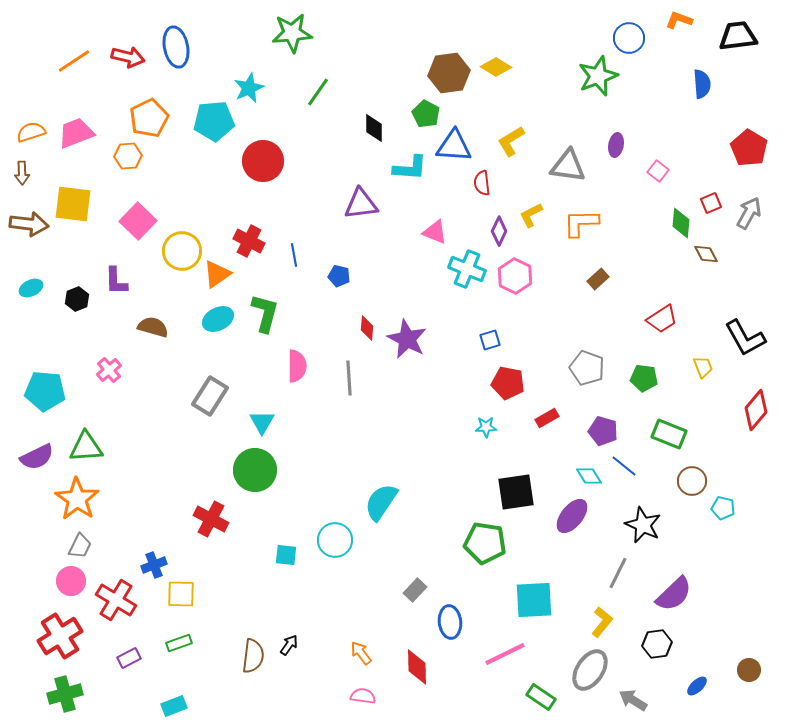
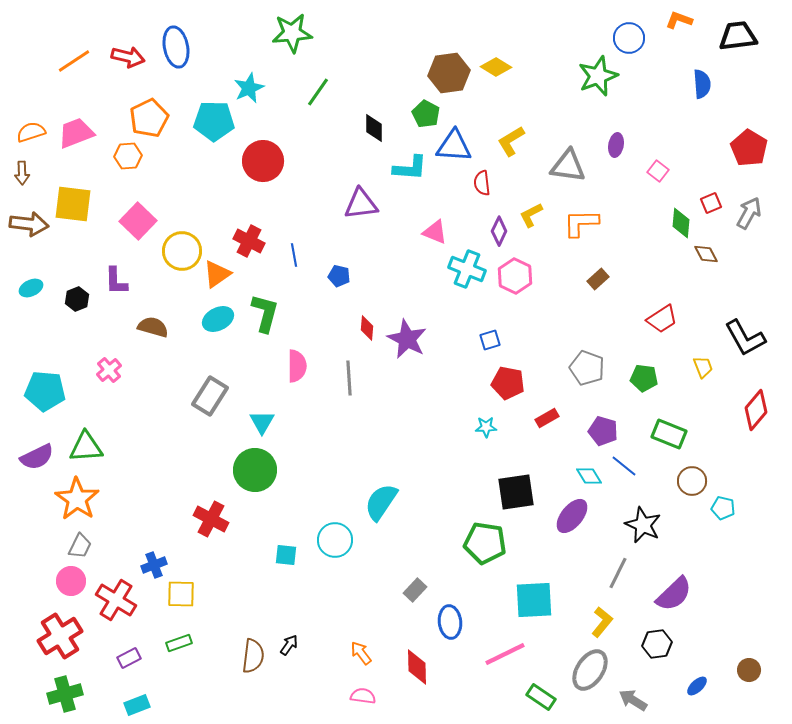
cyan pentagon at (214, 121): rotated 6 degrees clockwise
cyan rectangle at (174, 706): moved 37 px left, 1 px up
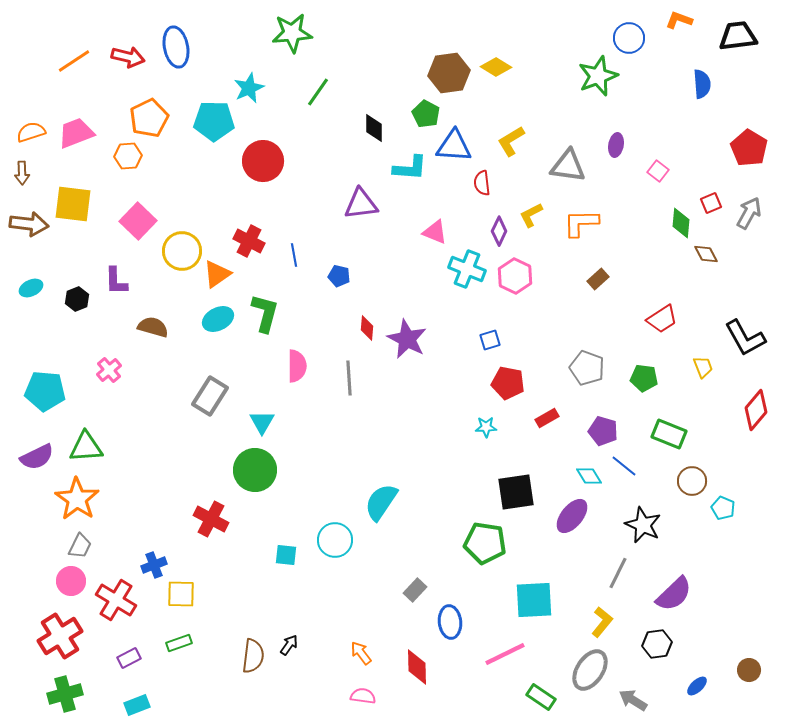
cyan pentagon at (723, 508): rotated 10 degrees clockwise
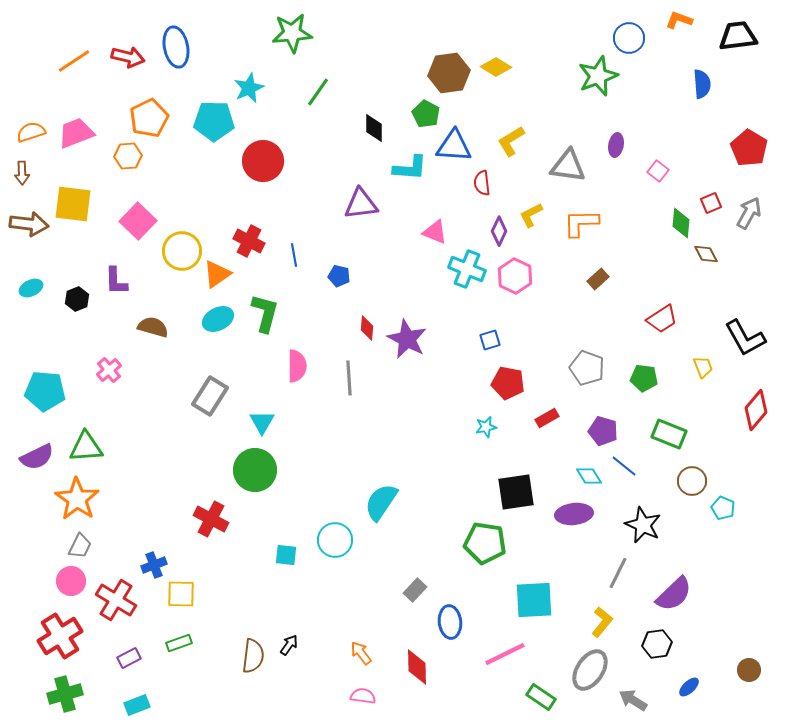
cyan star at (486, 427): rotated 10 degrees counterclockwise
purple ellipse at (572, 516): moved 2 px right, 2 px up; rotated 45 degrees clockwise
blue ellipse at (697, 686): moved 8 px left, 1 px down
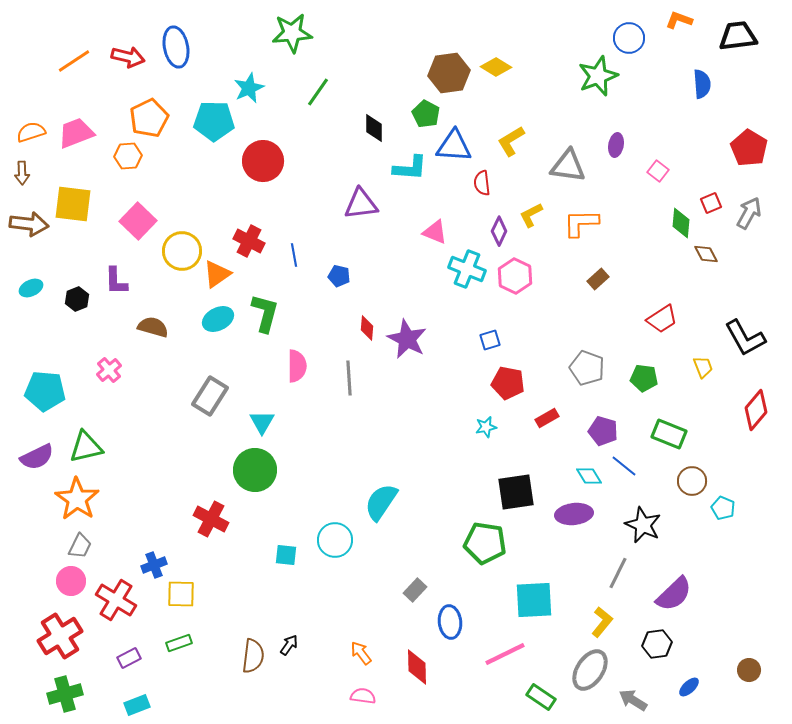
green triangle at (86, 447): rotated 9 degrees counterclockwise
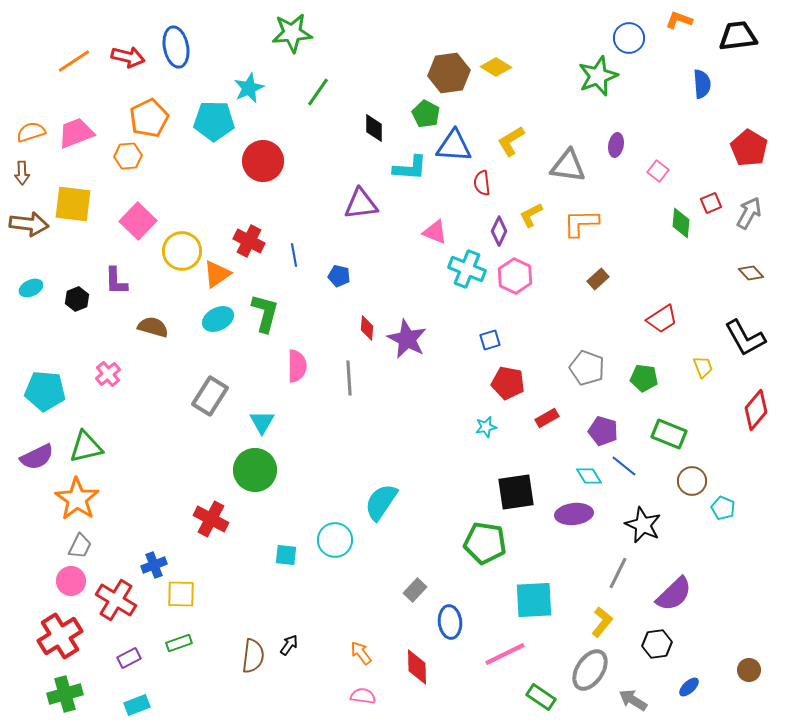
brown diamond at (706, 254): moved 45 px right, 19 px down; rotated 15 degrees counterclockwise
pink cross at (109, 370): moved 1 px left, 4 px down
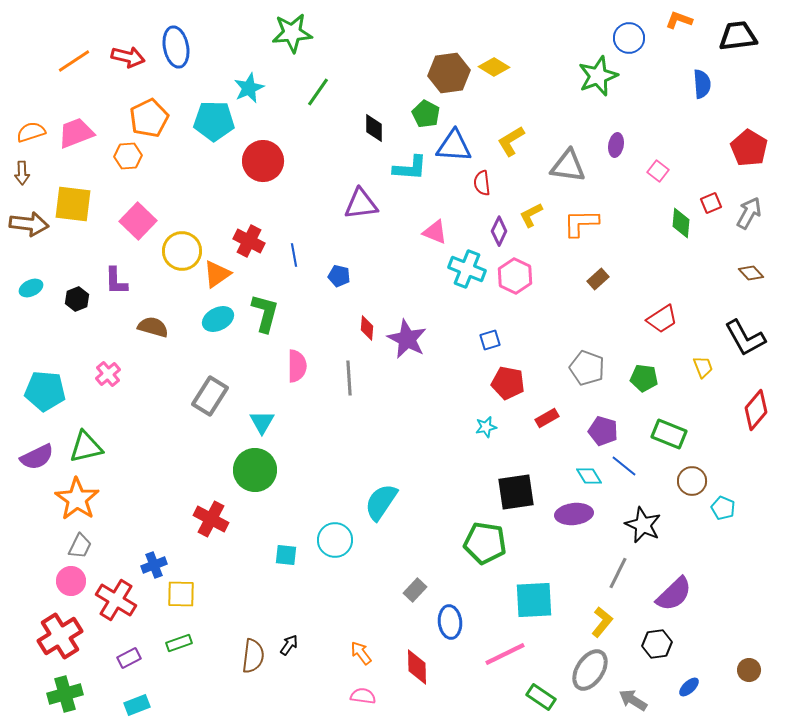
yellow diamond at (496, 67): moved 2 px left
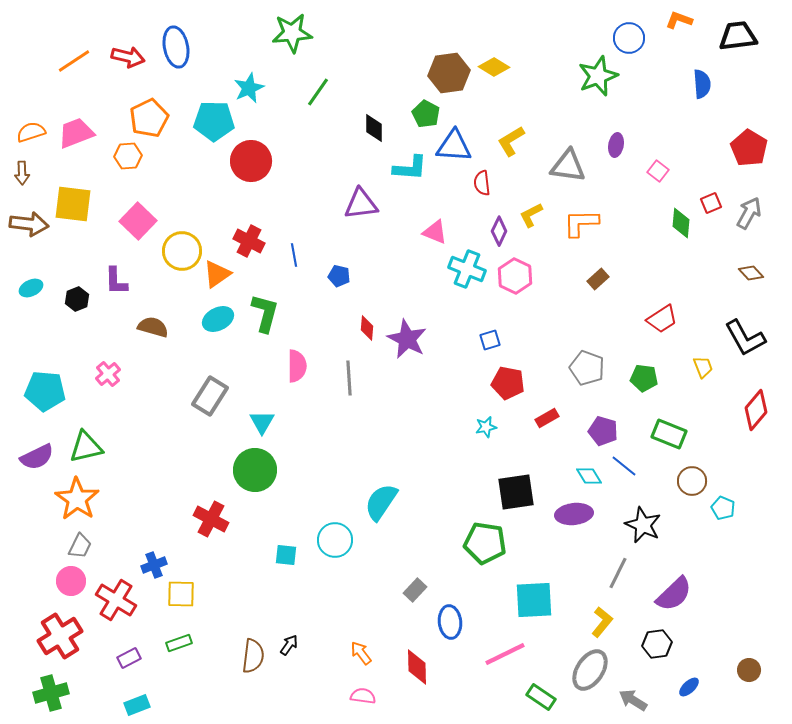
red circle at (263, 161): moved 12 px left
green cross at (65, 694): moved 14 px left, 1 px up
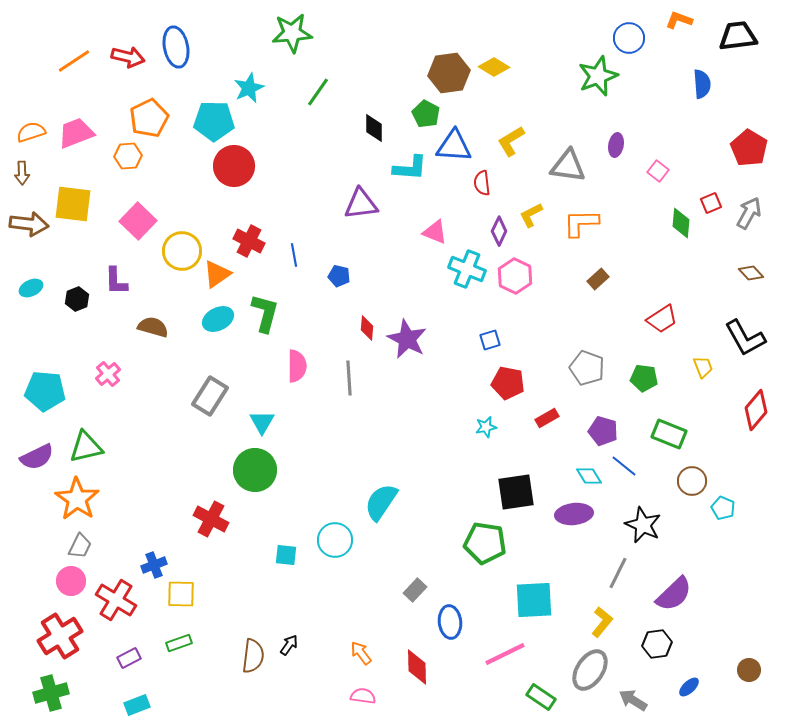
red circle at (251, 161): moved 17 px left, 5 px down
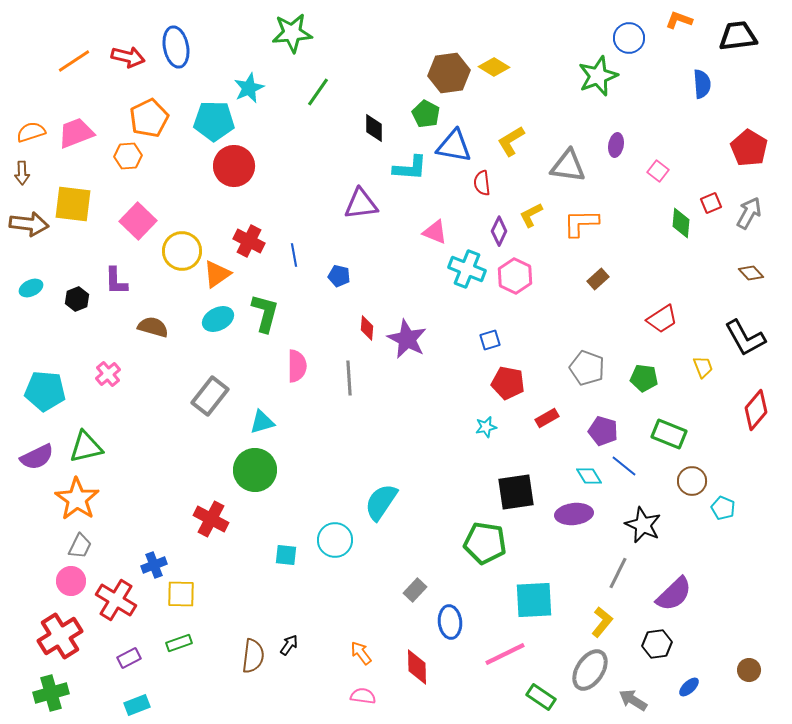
blue triangle at (454, 146): rotated 6 degrees clockwise
gray rectangle at (210, 396): rotated 6 degrees clockwise
cyan triangle at (262, 422): rotated 44 degrees clockwise
